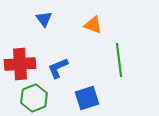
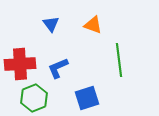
blue triangle: moved 7 px right, 5 px down
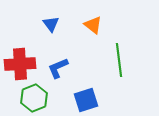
orange triangle: rotated 18 degrees clockwise
blue square: moved 1 px left, 2 px down
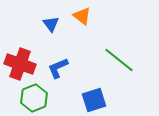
orange triangle: moved 11 px left, 9 px up
green line: rotated 44 degrees counterclockwise
red cross: rotated 24 degrees clockwise
blue square: moved 8 px right
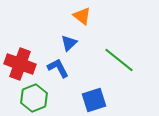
blue triangle: moved 18 px right, 19 px down; rotated 24 degrees clockwise
blue L-shape: rotated 85 degrees clockwise
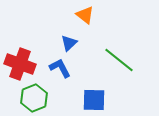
orange triangle: moved 3 px right, 1 px up
blue L-shape: moved 2 px right
blue square: rotated 20 degrees clockwise
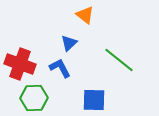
green hexagon: rotated 20 degrees clockwise
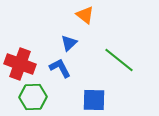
green hexagon: moved 1 px left, 1 px up
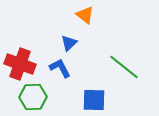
green line: moved 5 px right, 7 px down
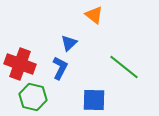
orange triangle: moved 9 px right
blue L-shape: rotated 55 degrees clockwise
green hexagon: rotated 16 degrees clockwise
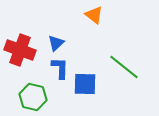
blue triangle: moved 13 px left
red cross: moved 14 px up
blue L-shape: rotated 25 degrees counterclockwise
blue square: moved 9 px left, 16 px up
